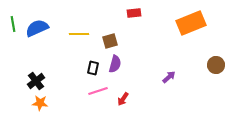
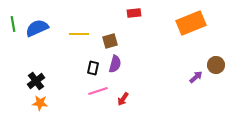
purple arrow: moved 27 px right
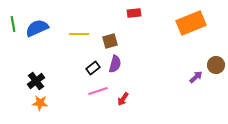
black rectangle: rotated 40 degrees clockwise
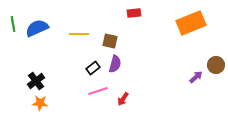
brown square: rotated 28 degrees clockwise
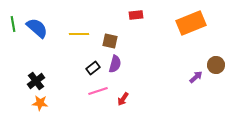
red rectangle: moved 2 px right, 2 px down
blue semicircle: rotated 65 degrees clockwise
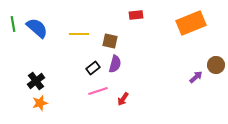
orange star: rotated 21 degrees counterclockwise
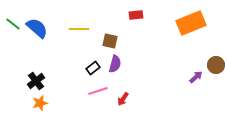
green line: rotated 42 degrees counterclockwise
yellow line: moved 5 px up
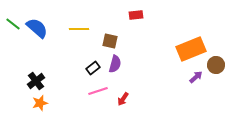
orange rectangle: moved 26 px down
